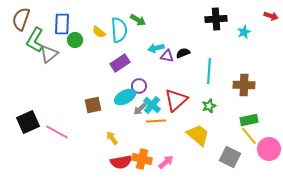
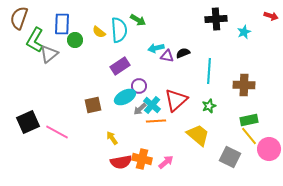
brown semicircle: moved 2 px left, 1 px up
purple rectangle: moved 3 px down
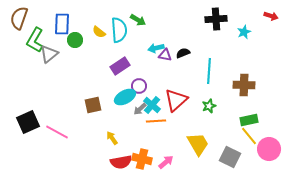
purple triangle: moved 2 px left, 1 px up
yellow trapezoid: moved 9 px down; rotated 20 degrees clockwise
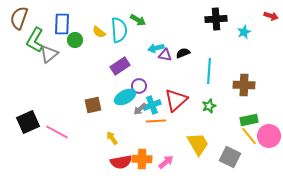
cyan cross: rotated 30 degrees clockwise
pink circle: moved 13 px up
orange cross: rotated 12 degrees counterclockwise
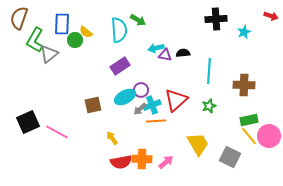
yellow semicircle: moved 13 px left
black semicircle: rotated 16 degrees clockwise
purple circle: moved 2 px right, 4 px down
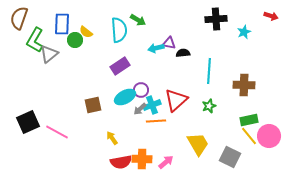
purple triangle: moved 4 px right, 12 px up
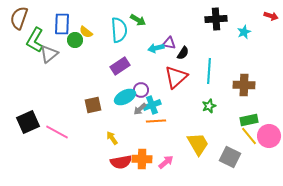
black semicircle: rotated 128 degrees clockwise
red triangle: moved 23 px up
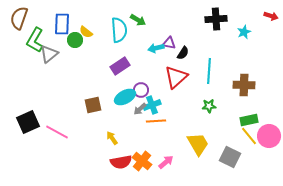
green star: rotated 16 degrees clockwise
orange cross: moved 2 px down; rotated 36 degrees clockwise
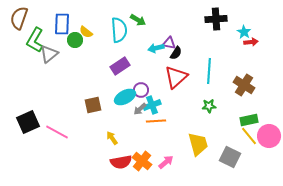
red arrow: moved 20 px left, 26 px down; rotated 24 degrees counterclockwise
cyan star: rotated 16 degrees counterclockwise
black semicircle: moved 7 px left
brown cross: rotated 30 degrees clockwise
yellow trapezoid: rotated 15 degrees clockwise
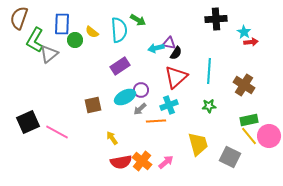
yellow semicircle: moved 6 px right
cyan cross: moved 17 px right
